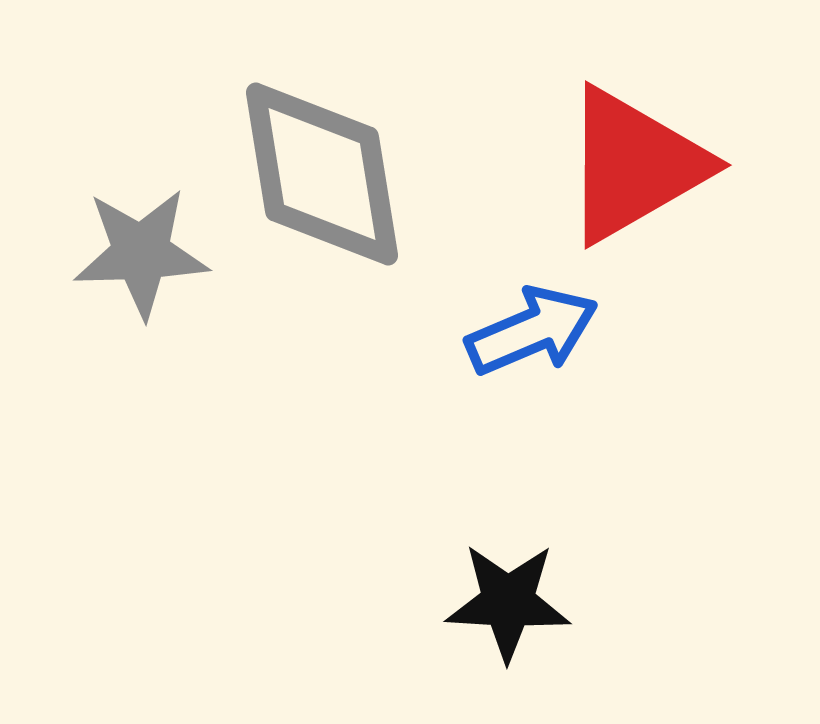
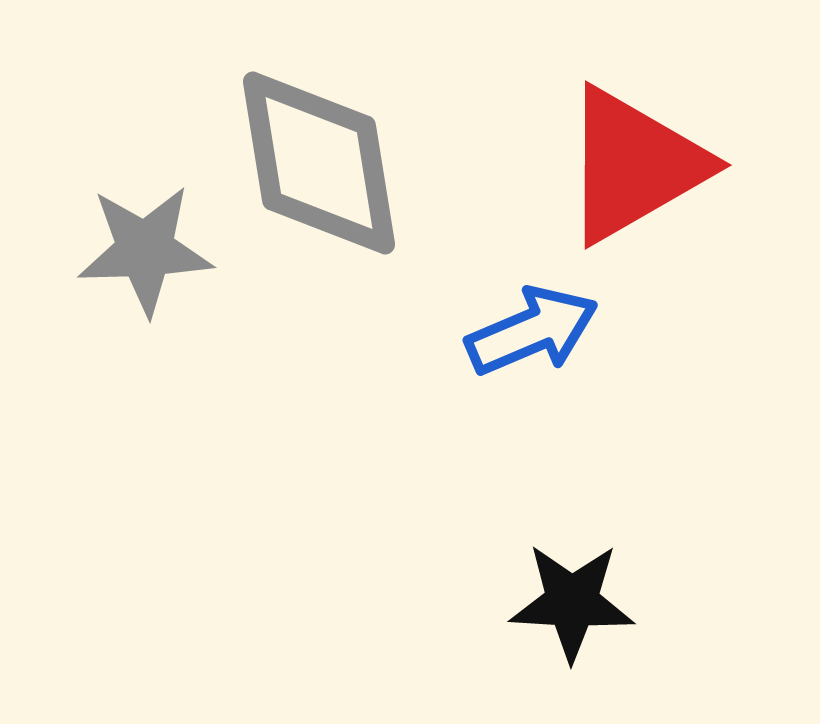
gray diamond: moved 3 px left, 11 px up
gray star: moved 4 px right, 3 px up
black star: moved 64 px right
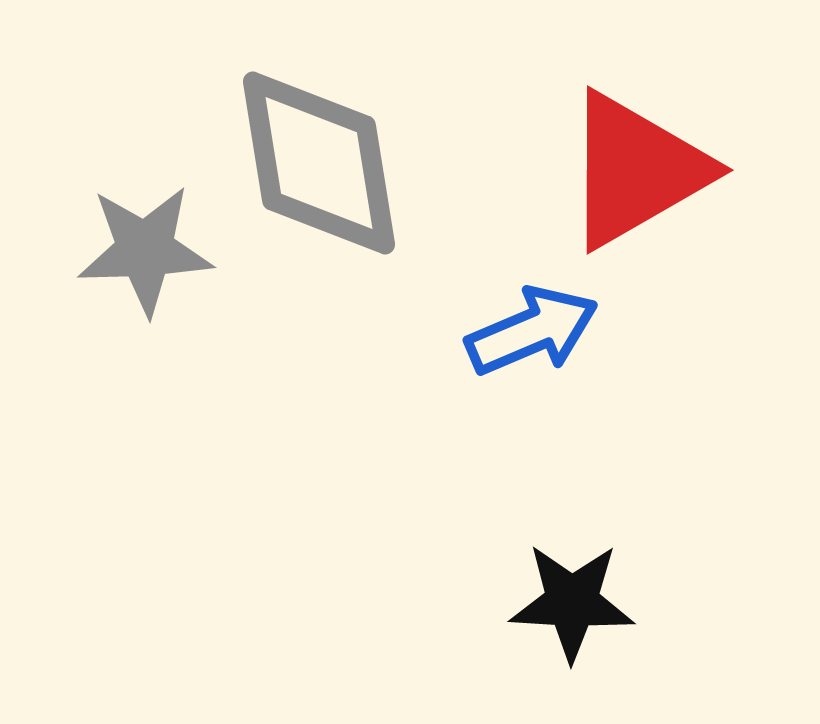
red triangle: moved 2 px right, 5 px down
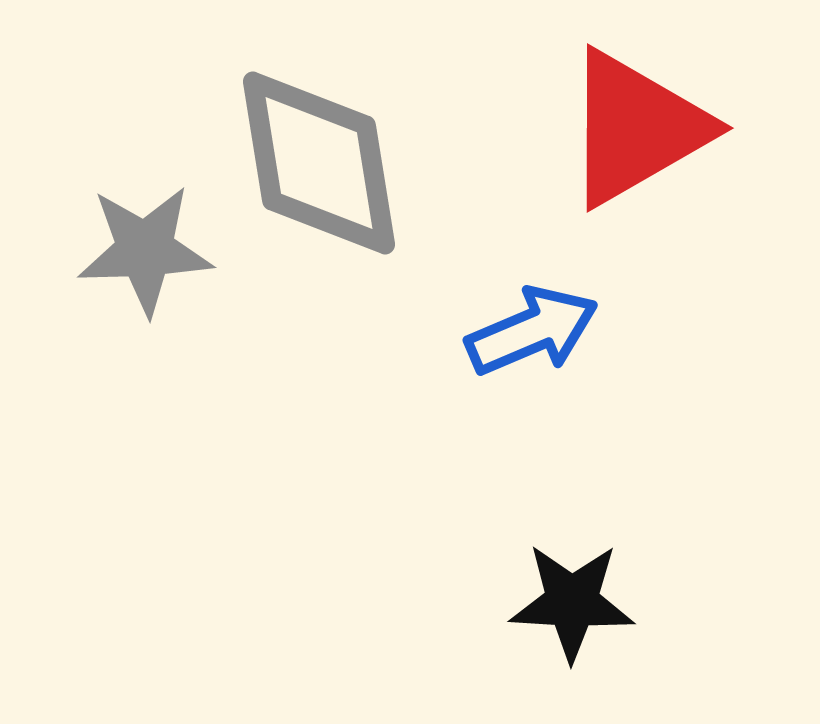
red triangle: moved 42 px up
